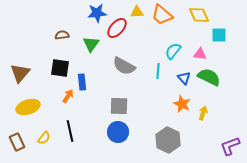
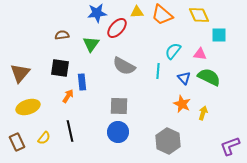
gray hexagon: moved 1 px down
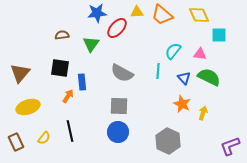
gray semicircle: moved 2 px left, 7 px down
brown rectangle: moved 1 px left
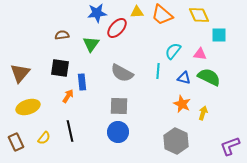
blue triangle: rotated 32 degrees counterclockwise
gray hexagon: moved 8 px right
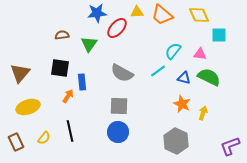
green triangle: moved 2 px left
cyan line: rotated 49 degrees clockwise
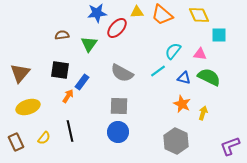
black square: moved 2 px down
blue rectangle: rotated 42 degrees clockwise
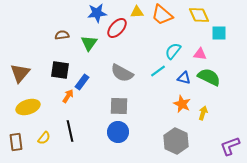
cyan square: moved 2 px up
green triangle: moved 1 px up
brown rectangle: rotated 18 degrees clockwise
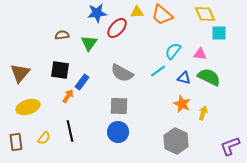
yellow diamond: moved 6 px right, 1 px up
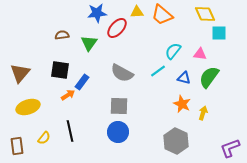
green semicircle: rotated 80 degrees counterclockwise
orange arrow: moved 1 px up; rotated 24 degrees clockwise
brown rectangle: moved 1 px right, 4 px down
purple L-shape: moved 2 px down
